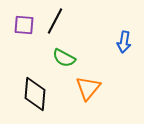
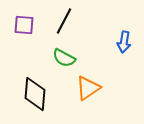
black line: moved 9 px right
orange triangle: rotated 16 degrees clockwise
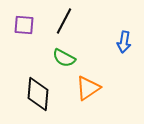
black diamond: moved 3 px right
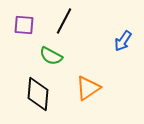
blue arrow: moved 1 px left, 1 px up; rotated 25 degrees clockwise
green semicircle: moved 13 px left, 2 px up
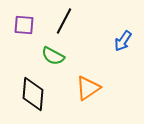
green semicircle: moved 2 px right
black diamond: moved 5 px left
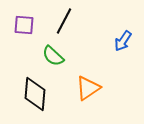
green semicircle: rotated 15 degrees clockwise
black diamond: moved 2 px right
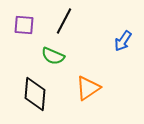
green semicircle: rotated 20 degrees counterclockwise
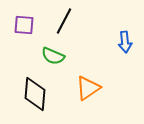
blue arrow: moved 2 px right, 1 px down; rotated 40 degrees counterclockwise
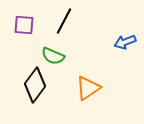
blue arrow: rotated 75 degrees clockwise
black diamond: moved 9 px up; rotated 32 degrees clockwise
